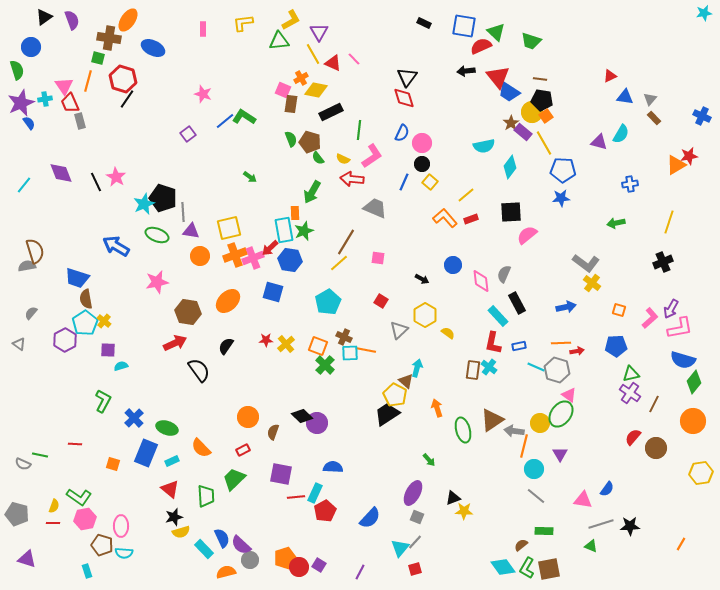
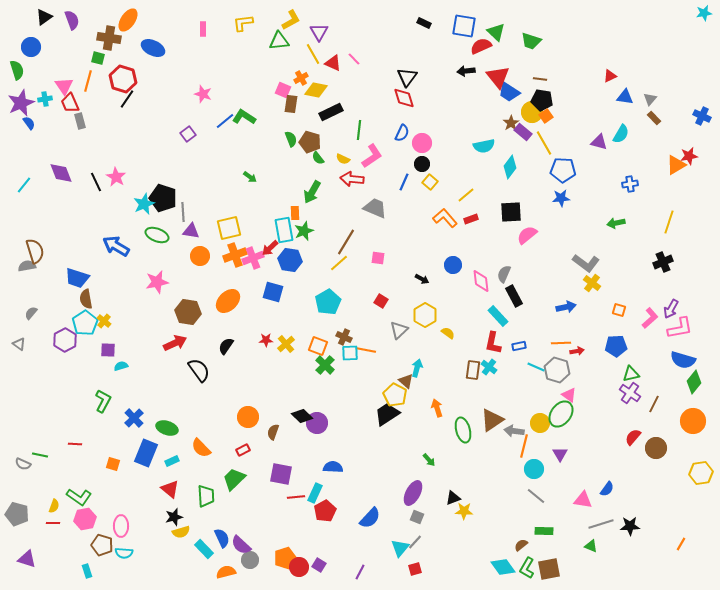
black rectangle at (517, 303): moved 3 px left, 7 px up
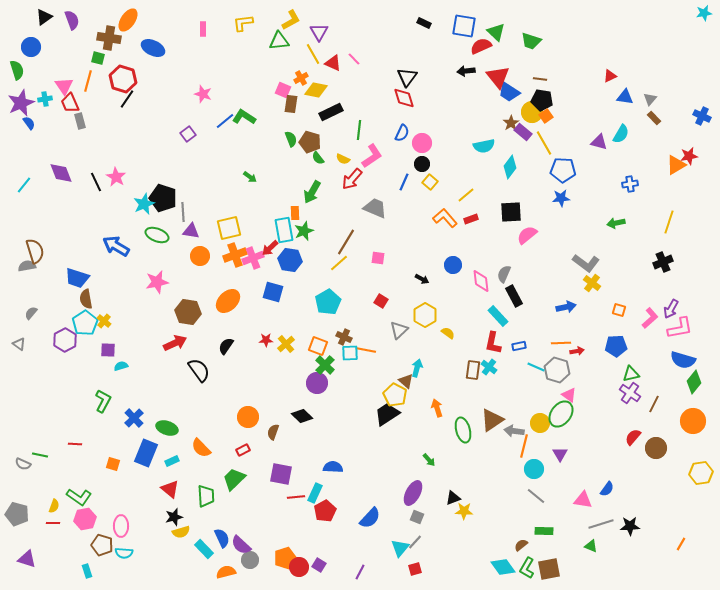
red arrow at (352, 179): rotated 55 degrees counterclockwise
purple circle at (317, 423): moved 40 px up
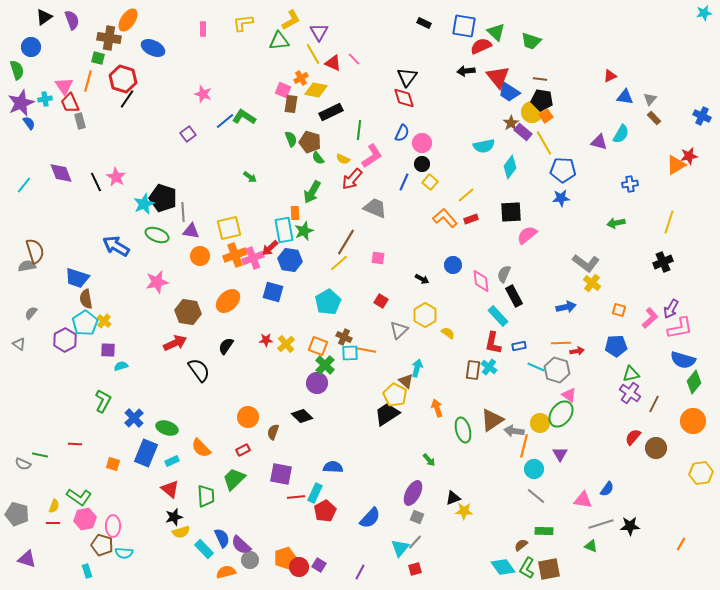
pink ellipse at (121, 526): moved 8 px left
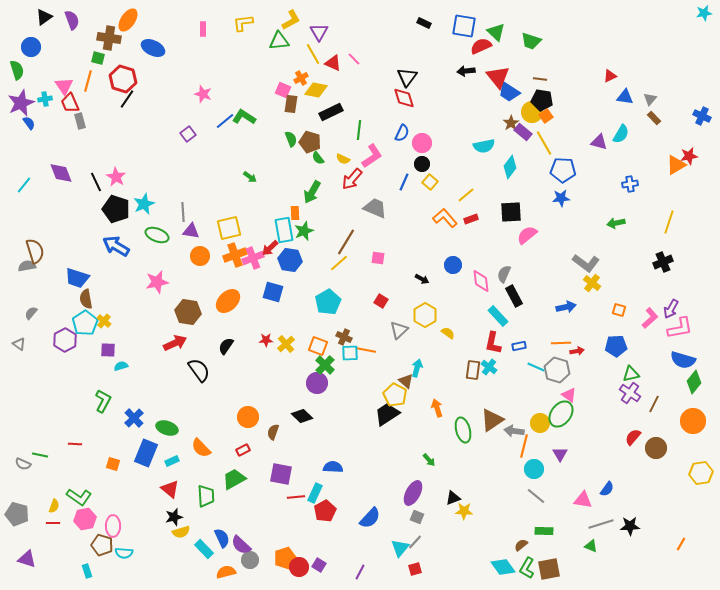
black pentagon at (163, 198): moved 47 px left, 11 px down
green trapezoid at (234, 479): rotated 15 degrees clockwise
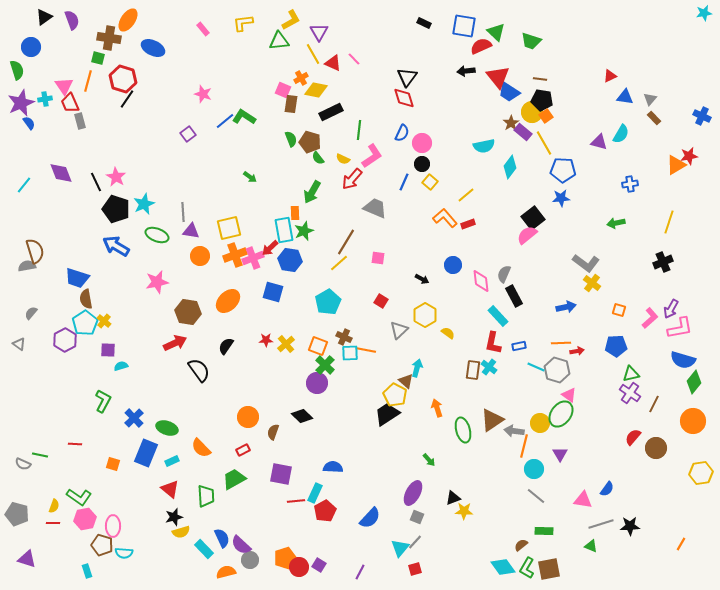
pink rectangle at (203, 29): rotated 40 degrees counterclockwise
black square at (511, 212): moved 22 px right, 6 px down; rotated 35 degrees counterclockwise
red rectangle at (471, 219): moved 3 px left, 5 px down
red line at (296, 497): moved 4 px down
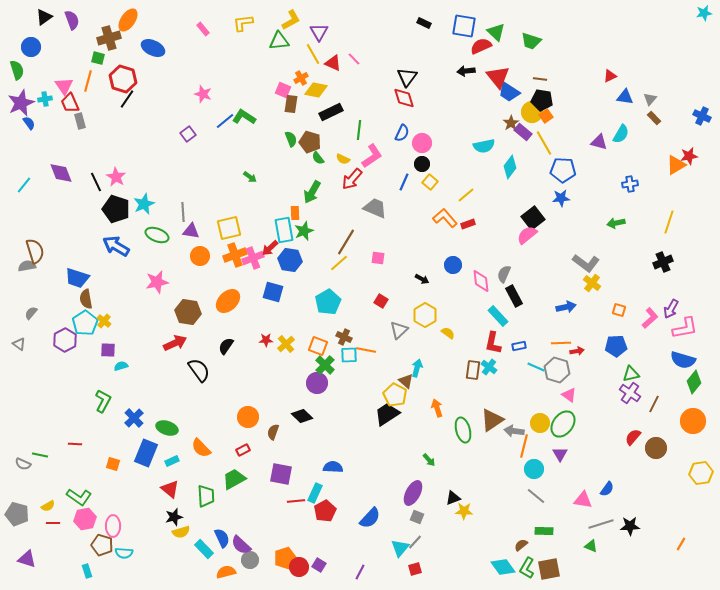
brown cross at (109, 38): rotated 25 degrees counterclockwise
pink L-shape at (680, 328): moved 5 px right
cyan square at (350, 353): moved 1 px left, 2 px down
green ellipse at (561, 414): moved 2 px right, 10 px down
yellow semicircle at (54, 506): moved 6 px left; rotated 40 degrees clockwise
